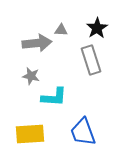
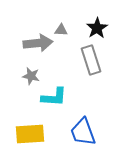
gray arrow: moved 1 px right
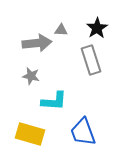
gray arrow: moved 1 px left
cyan L-shape: moved 4 px down
yellow rectangle: rotated 20 degrees clockwise
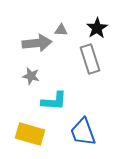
gray rectangle: moved 1 px left, 1 px up
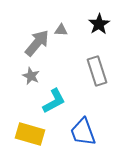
black star: moved 2 px right, 4 px up
gray arrow: rotated 44 degrees counterclockwise
gray rectangle: moved 7 px right, 12 px down
gray star: rotated 12 degrees clockwise
cyan L-shape: rotated 32 degrees counterclockwise
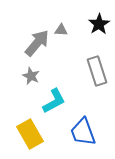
yellow rectangle: rotated 44 degrees clockwise
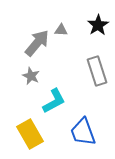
black star: moved 1 px left, 1 px down
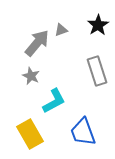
gray triangle: rotated 24 degrees counterclockwise
